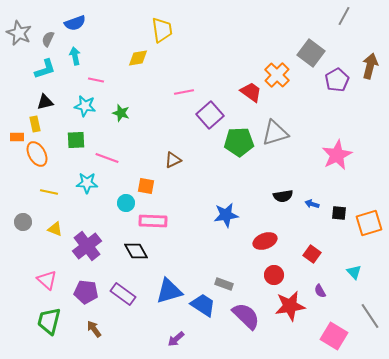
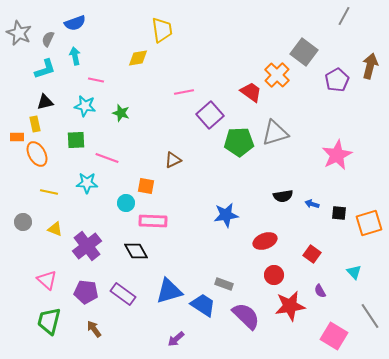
gray square at (311, 53): moved 7 px left, 1 px up
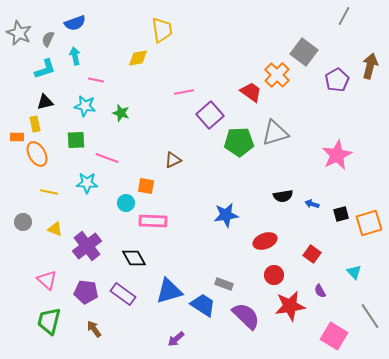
black square at (339, 213): moved 2 px right, 1 px down; rotated 21 degrees counterclockwise
black diamond at (136, 251): moved 2 px left, 7 px down
